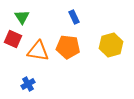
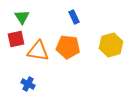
red square: moved 3 px right; rotated 36 degrees counterclockwise
blue cross: rotated 32 degrees counterclockwise
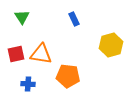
blue rectangle: moved 2 px down
red square: moved 15 px down
orange pentagon: moved 29 px down
orange triangle: moved 3 px right, 3 px down
blue cross: rotated 24 degrees counterclockwise
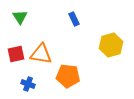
green triangle: moved 2 px left
blue cross: rotated 16 degrees clockwise
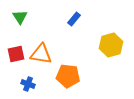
blue rectangle: rotated 64 degrees clockwise
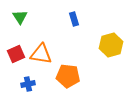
blue rectangle: rotated 56 degrees counterclockwise
red square: rotated 12 degrees counterclockwise
blue cross: rotated 32 degrees counterclockwise
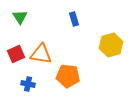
blue cross: rotated 24 degrees clockwise
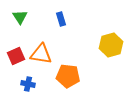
blue rectangle: moved 13 px left
red square: moved 2 px down
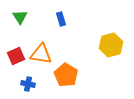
orange pentagon: moved 2 px left, 1 px up; rotated 25 degrees clockwise
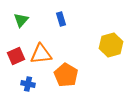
green triangle: moved 1 px right, 3 px down; rotated 14 degrees clockwise
orange triangle: rotated 15 degrees counterclockwise
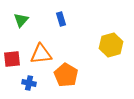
red square: moved 4 px left, 3 px down; rotated 18 degrees clockwise
blue cross: moved 1 px right, 1 px up
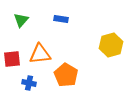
blue rectangle: rotated 64 degrees counterclockwise
orange triangle: moved 1 px left
